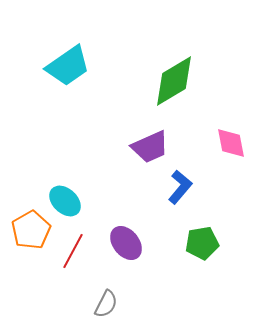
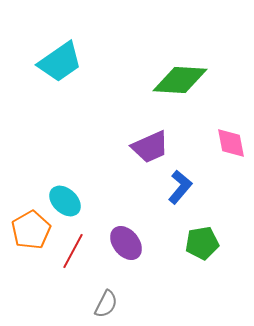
cyan trapezoid: moved 8 px left, 4 px up
green diamond: moved 6 px right, 1 px up; rotated 34 degrees clockwise
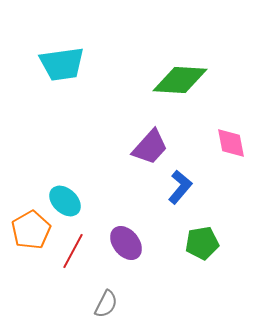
cyan trapezoid: moved 2 px right, 2 px down; rotated 27 degrees clockwise
purple trapezoid: rotated 24 degrees counterclockwise
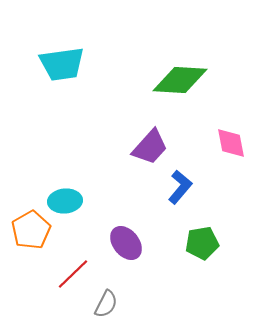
cyan ellipse: rotated 48 degrees counterclockwise
red line: moved 23 px down; rotated 18 degrees clockwise
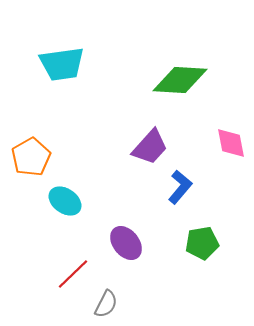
cyan ellipse: rotated 40 degrees clockwise
orange pentagon: moved 73 px up
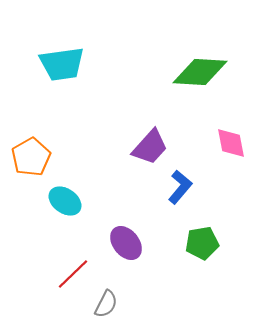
green diamond: moved 20 px right, 8 px up
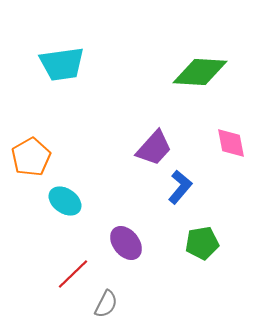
purple trapezoid: moved 4 px right, 1 px down
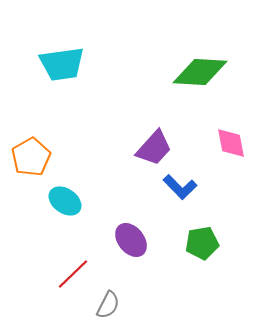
blue L-shape: rotated 96 degrees clockwise
purple ellipse: moved 5 px right, 3 px up
gray semicircle: moved 2 px right, 1 px down
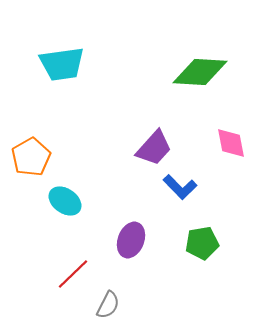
purple ellipse: rotated 60 degrees clockwise
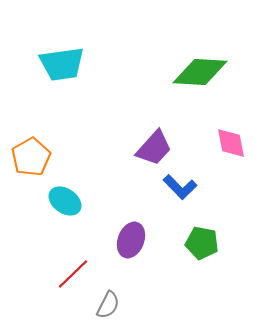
green pentagon: rotated 20 degrees clockwise
